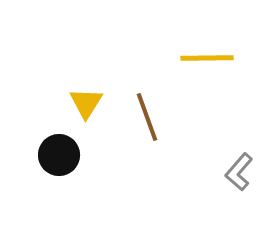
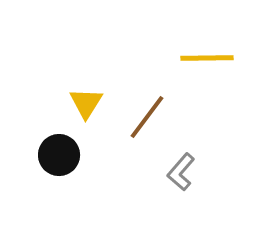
brown line: rotated 57 degrees clockwise
gray L-shape: moved 58 px left
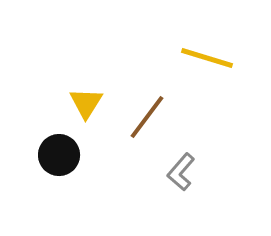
yellow line: rotated 18 degrees clockwise
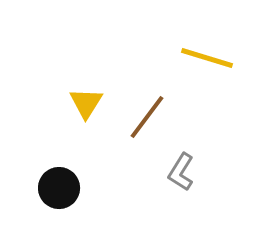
black circle: moved 33 px down
gray L-shape: rotated 9 degrees counterclockwise
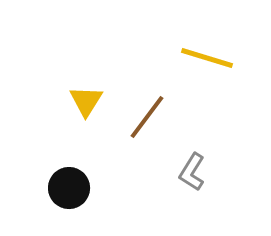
yellow triangle: moved 2 px up
gray L-shape: moved 11 px right
black circle: moved 10 px right
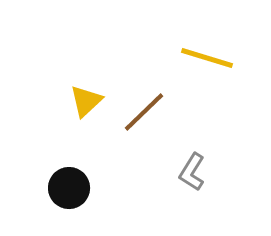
yellow triangle: rotated 15 degrees clockwise
brown line: moved 3 px left, 5 px up; rotated 9 degrees clockwise
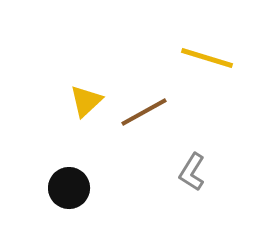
brown line: rotated 15 degrees clockwise
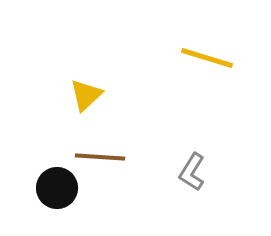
yellow triangle: moved 6 px up
brown line: moved 44 px left, 45 px down; rotated 33 degrees clockwise
black circle: moved 12 px left
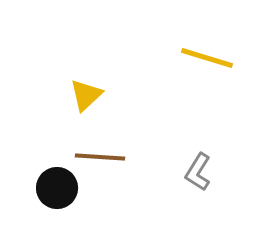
gray L-shape: moved 6 px right
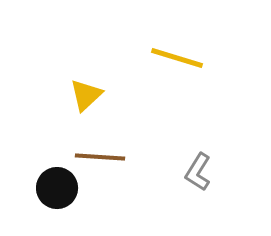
yellow line: moved 30 px left
